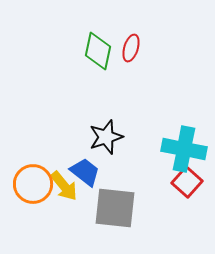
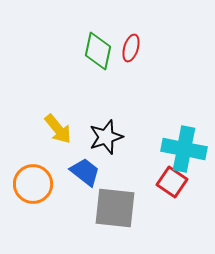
red square: moved 15 px left; rotated 8 degrees counterclockwise
yellow arrow: moved 6 px left, 57 px up
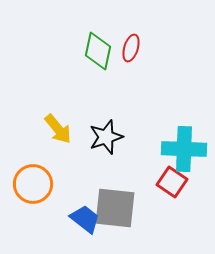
cyan cross: rotated 9 degrees counterclockwise
blue trapezoid: moved 47 px down
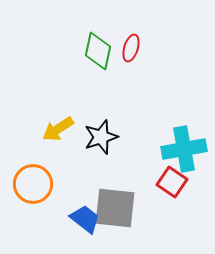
yellow arrow: rotated 96 degrees clockwise
black star: moved 5 px left
cyan cross: rotated 12 degrees counterclockwise
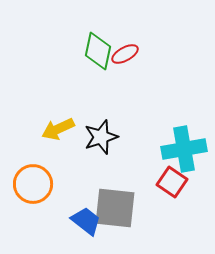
red ellipse: moved 6 px left, 6 px down; rotated 44 degrees clockwise
yellow arrow: rotated 8 degrees clockwise
blue trapezoid: moved 1 px right, 2 px down
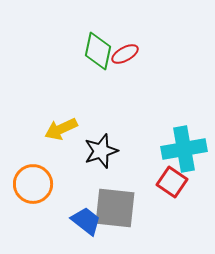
yellow arrow: moved 3 px right
black star: moved 14 px down
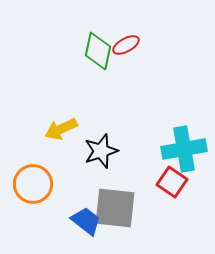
red ellipse: moved 1 px right, 9 px up
